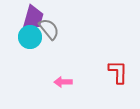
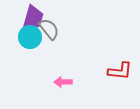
red L-shape: moved 2 px right, 1 px up; rotated 95 degrees clockwise
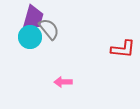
red L-shape: moved 3 px right, 22 px up
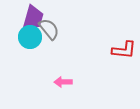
red L-shape: moved 1 px right, 1 px down
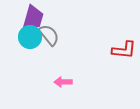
gray semicircle: moved 6 px down
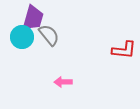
cyan circle: moved 8 px left
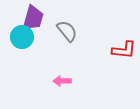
gray semicircle: moved 18 px right, 4 px up
pink arrow: moved 1 px left, 1 px up
